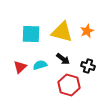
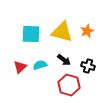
black arrow: moved 1 px right, 1 px down
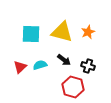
orange star: moved 1 px right, 1 px down
red hexagon: moved 4 px right, 2 px down
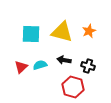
orange star: moved 1 px right, 1 px up
black arrow: rotated 152 degrees clockwise
red triangle: moved 1 px right
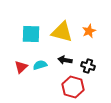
black arrow: moved 1 px right
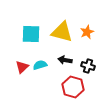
orange star: moved 2 px left, 1 px down
red triangle: moved 1 px right
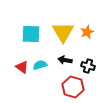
yellow triangle: moved 1 px right; rotated 45 degrees clockwise
red triangle: rotated 40 degrees counterclockwise
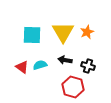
cyan square: moved 1 px right, 1 px down
